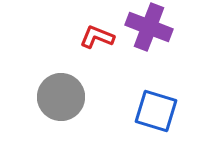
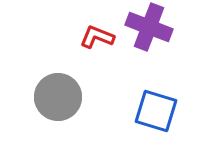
gray circle: moved 3 px left
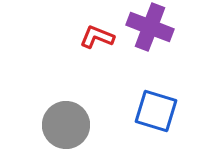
purple cross: moved 1 px right
gray circle: moved 8 px right, 28 px down
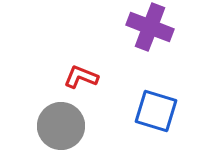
red L-shape: moved 16 px left, 40 px down
gray circle: moved 5 px left, 1 px down
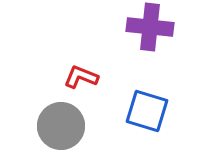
purple cross: rotated 15 degrees counterclockwise
blue square: moved 9 px left
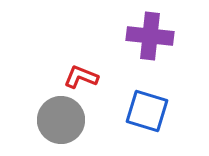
purple cross: moved 9 px down
gray circle: moved 6 px up
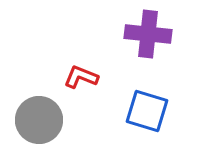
purple cross: moved 2 px left, 2 px up
gray circle: moved 22 px left
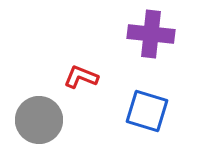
purple cross: moved 3 px right
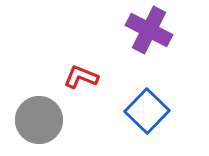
purple cross: moved 2 px left, 4 px up; rotated 21 degrees clockwise
blue square: rotated 27 degrees clockwise
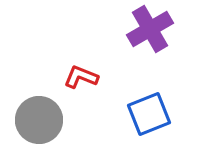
purple cross: moved 1 px right, 1 px up; rotated 33 degrees clockwise
blue square: moved 2 px right, 3 px down; rotated 24 degrees clockwise
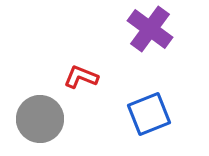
purple cross: rotated 24 degrees counterclockwise
gray circle: moved 1 px right, 1 px up
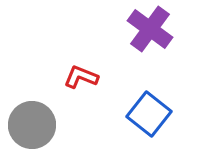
blue square: rotated 30 degrees counterclockwise
gray circle: moved 8 px left, 6 px down
